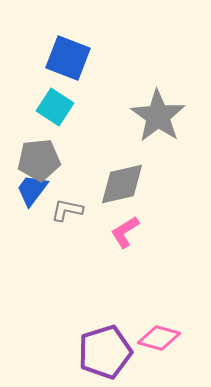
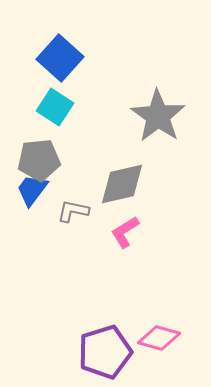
blue square: moved 8 px left; rotated 21 degrees clockwise
gray L-shape: moved 6 px right, 1 px down
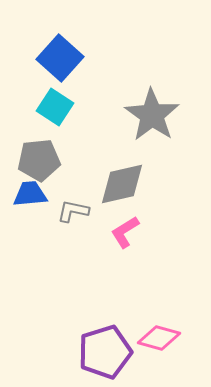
gray star: moved 6 px left, 1 px up
blue trapezoid: moved 2 px left, 4 px down; rotated 48 degrees clockwise
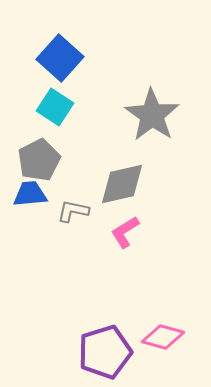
gray pentagon: rotated 21 degrees counterclockwise
pink diamond: moved 4 px right, 1 px up
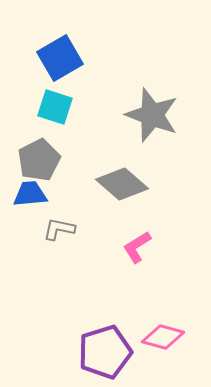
blue square: rotated 18 degrees clockwise
cyan square: rotated 15 degrees counterclockwise
gray star: rotated 14 degrees counterclockwise
gray diamond: rotated 54 degrees clockwise
gray L-shape: moved 14 px left, 18 px down
pink L-shape: moved 12 px right, 15 px down
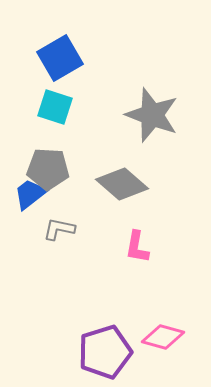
gray pentagon: moved 9 px right, 9 px down; rotated 30 degrees clockwise
blue trapezoid: rotated 33 degrees counterclockwise
pink L-shape: rotated 48 degrees counterclockwise
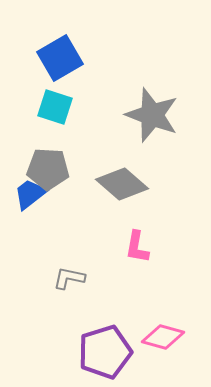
gray L-shape: moved 10 px right, 49 px down
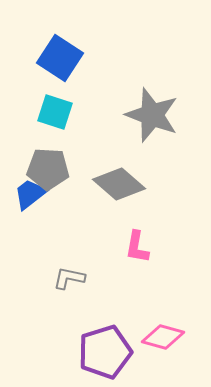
blue square: rotated 27 degrees counterclockwise
cyan square: moved 5 px down
gray diamond: moved 3 px left
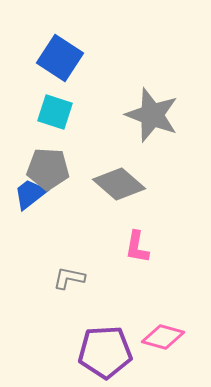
purple pentagon: rotated 14 degrees clockwise
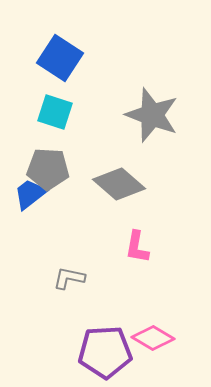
pink diamond: moved 10 px left, 1 px down; rotated 15 degrees clockwise
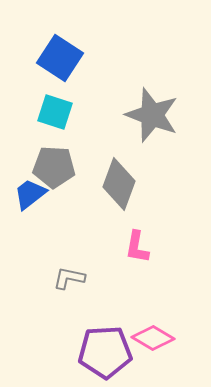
gray pentagon: moved 6 px right, 2 px up
gray diamond: rotated 69 degrees clockwise
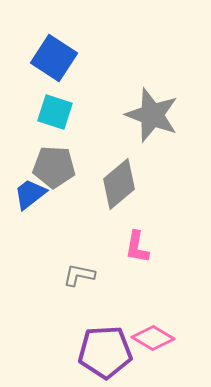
blue square: moved 6 px left
gray diamond: rotated 30 degrees clockwise
gray L-shape: moved 10 px right, 3 px up
